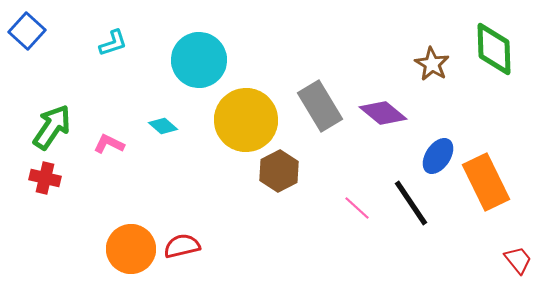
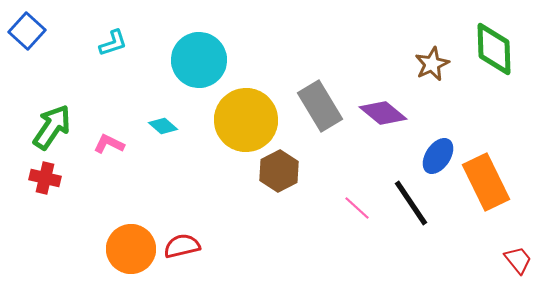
brown star: rotated 16 degrees clockwise
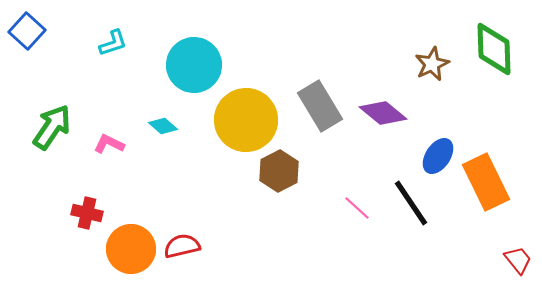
cyan circle: moved 5 px left, 5 px down
red cross: moved 42 px right, 35 px down
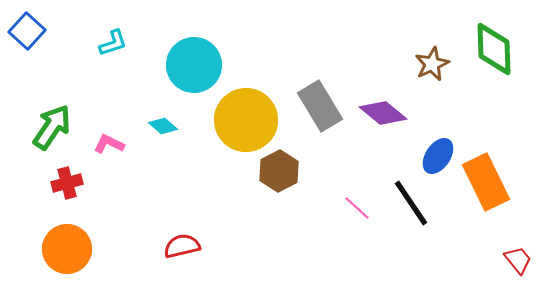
red cross: moved 20 px left, 30 px up; rotated 28 degrees counterclockwise
orange circle: moved 64 px left
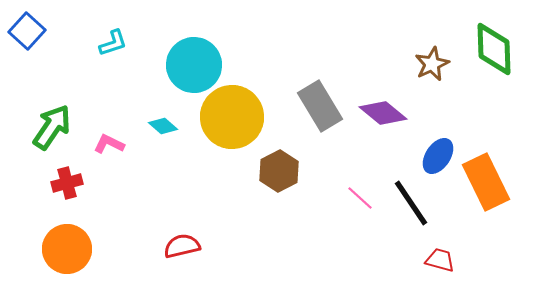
yellow circle: moved 14 px left, 3 px up
pink line: moved 3 px right, 10 px up
red trapezoid: moved 78 px left; rotated 36 degrees counterclockwise
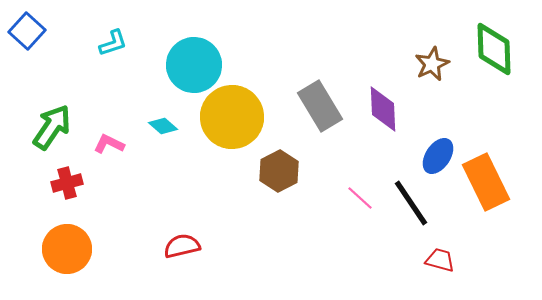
purple diamond: moved 4 px up; rotated 48 degrees clockwise
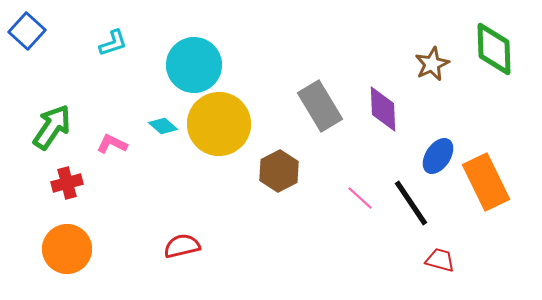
yellow circle: moved 13 px left, 7 px down
pink L-shape: moved 3 px right
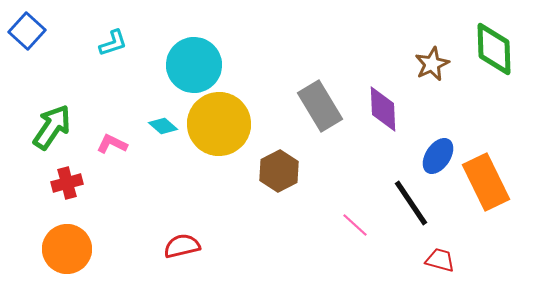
pink line: moved 5 px left, 27 px down
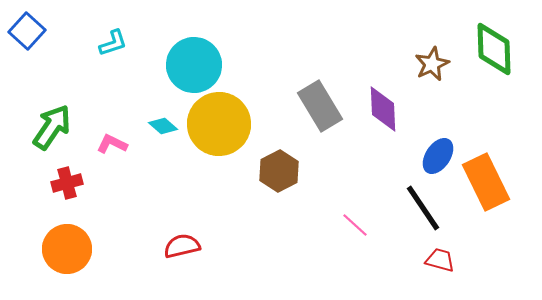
black line: moved 12 px right, 5 px down
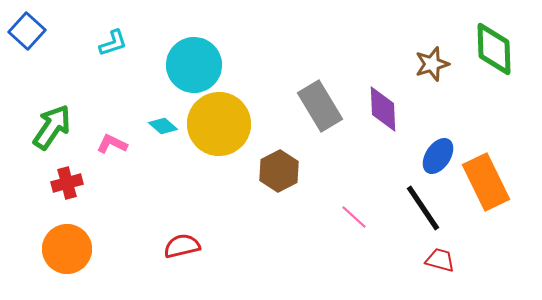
brown star: rotated 8 degrees clockwise
pink line: moved 1 px left, 8 px up
